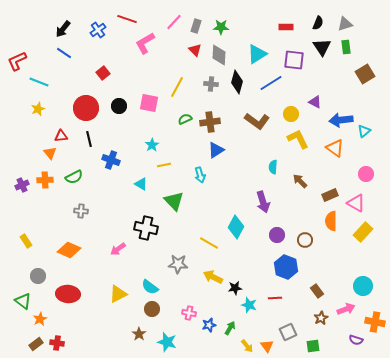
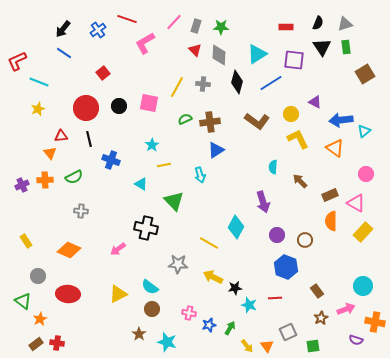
gray cross at (211, 84): moved 8 px left
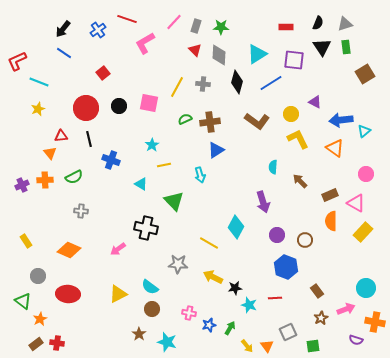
cyan circle at (363, 286): moved 3 px right, 2 px down
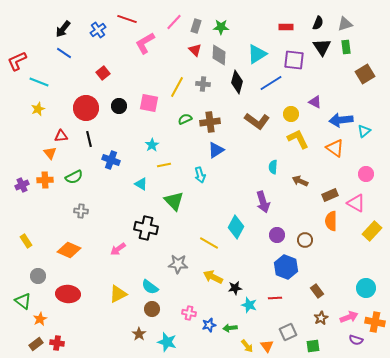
brown arrow at (300, 181): rotated 21 degrees counterclockwise
yellow rectangle at (363, 232): moved 9 px right, 1 px up
pink arrow at (346, 309): moved 3 px right, 8 px down
green arrow at (230, 328): rotated 128 degrees counterclockwise
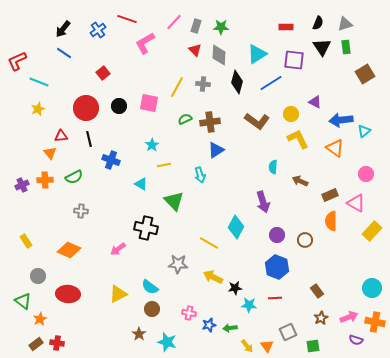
blue hexagon at (286, 267): moved 9 px left
cyan circle at (366, 288): moved 6 px right
cyan star at (249, 305): rotated 14 degrees counterclockwise
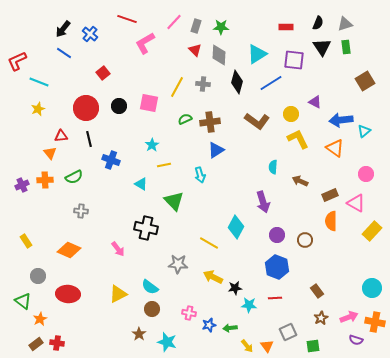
blue cross at (98, 30): moved 8 px left, 4 px down; rotated 14 degrees counterclockwise
brown square at (365, 74): moved 7 px down
pink arrow at (118, 249): rotated 91 degrees counterclockwise
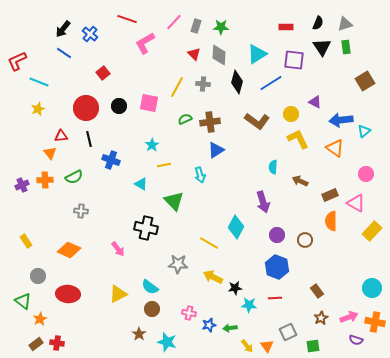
red triangle at (195, 50): moved 1 px left, 4 px down
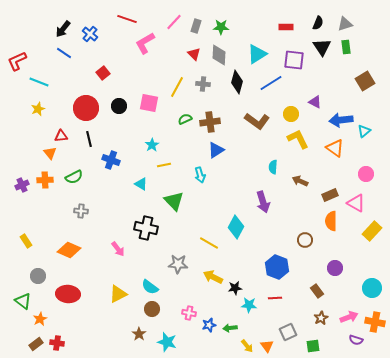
purple circle at (277, 235): moved 58 px right, 33 px down
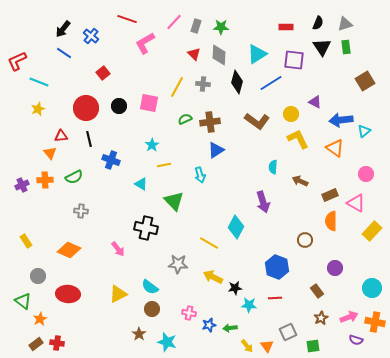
blue cross at (90, 34): moved 1 px right, 2 px down
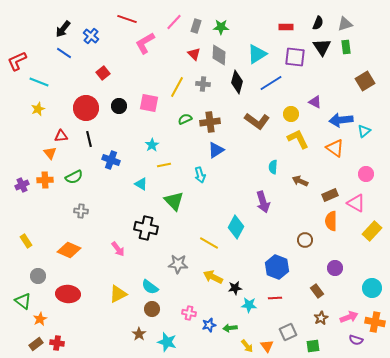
purple square at (294, 60): moved 1 px right, 3 px up
